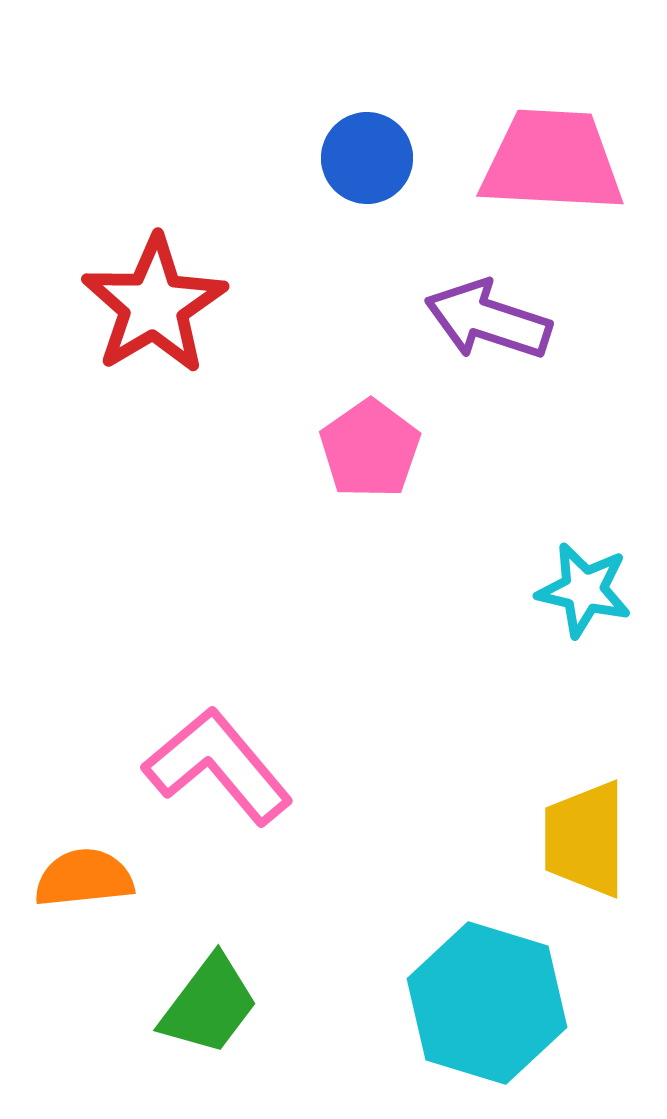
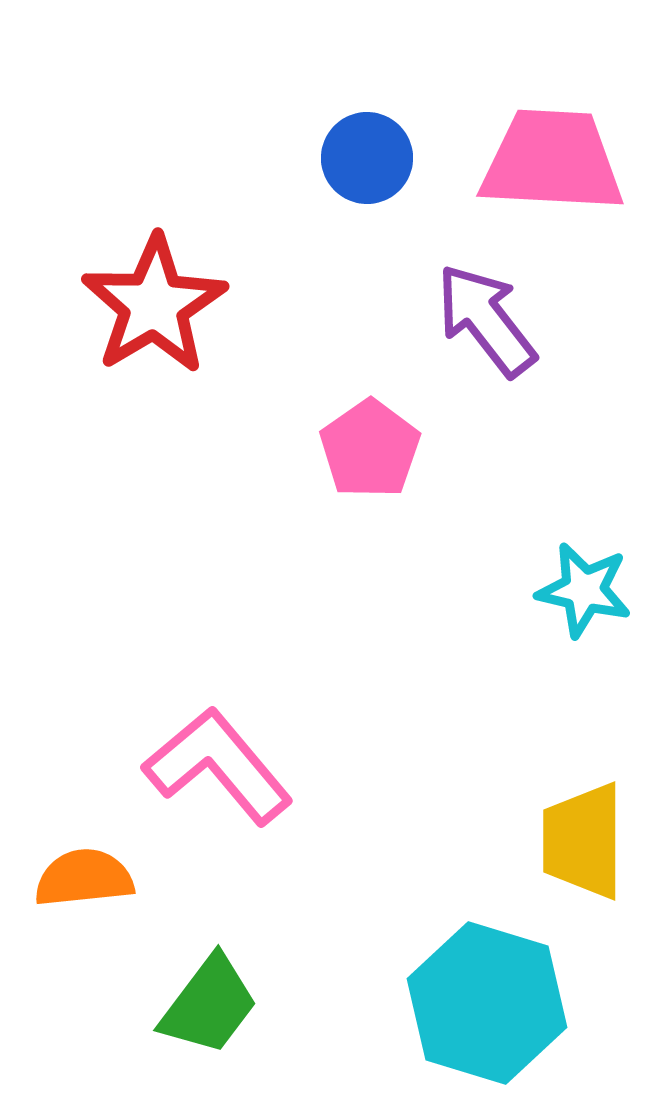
purple arrow: moved 2 px left; rotated 34 degrees clockwise
yellow trapezoid: moved 2 px left, 2 px down
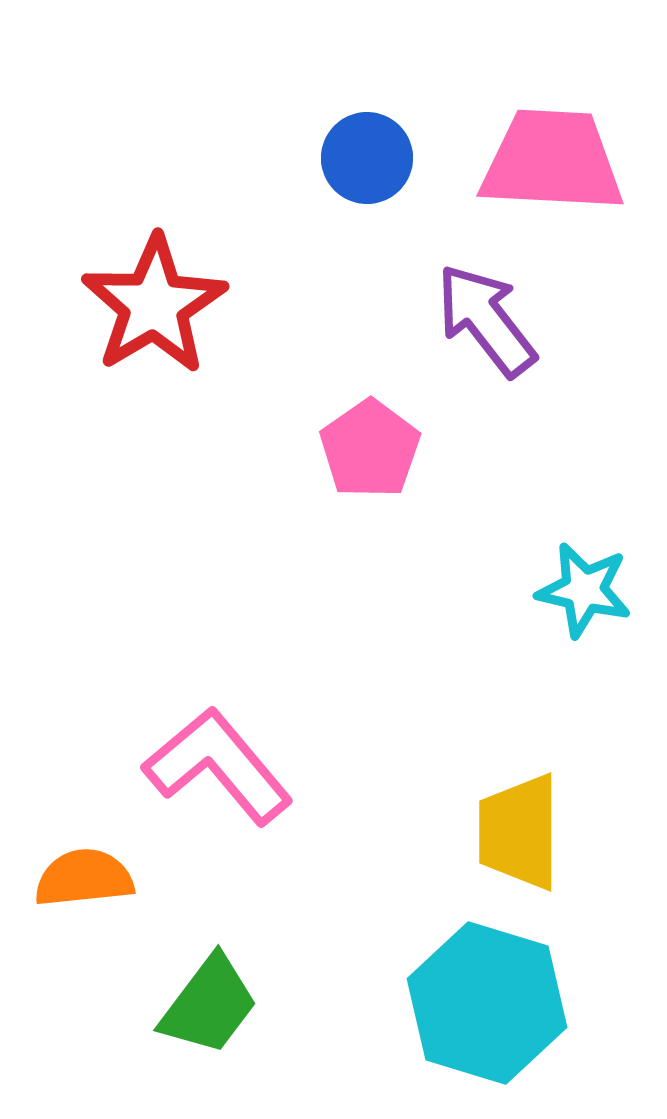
yellow trapezoid: moved 64 px left, 9 px up
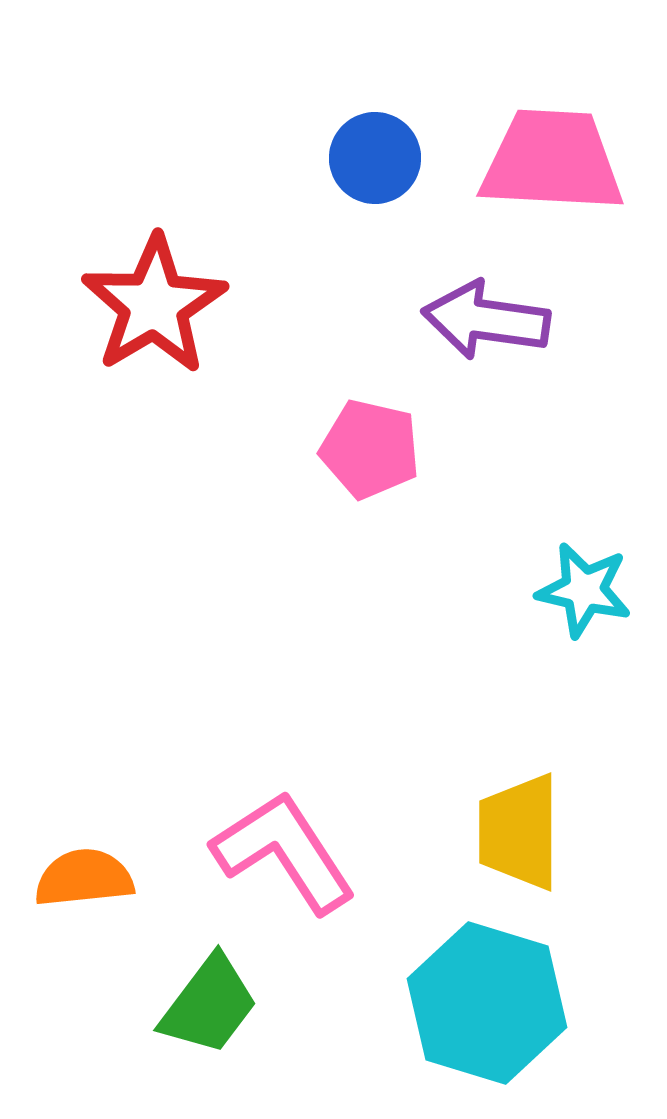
blue circle: moved 8 px right
purple arrow: rotated 44 degrees counterclockwise
pink pentagon: rotated 24 degrees counterclockwise
pink L-shape: moved 66 px right, 86 px down; rotated 7 degrees clockwise
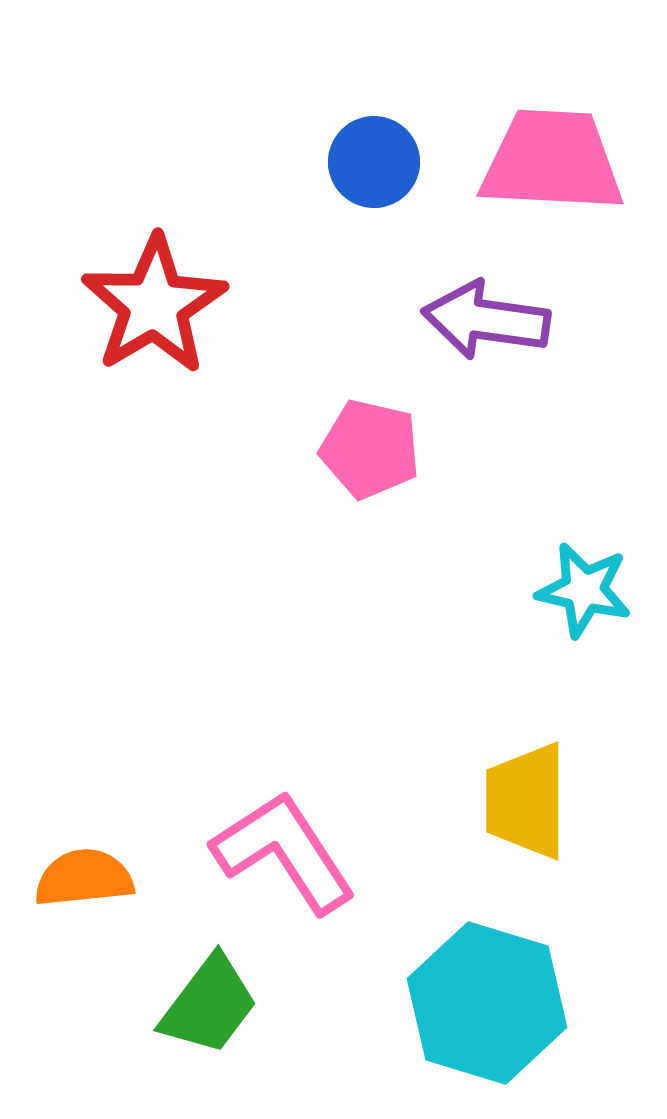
blue circle: moved 1 px left, 4 px down
yellow trapezoid: moved 7 px right, 31 px up
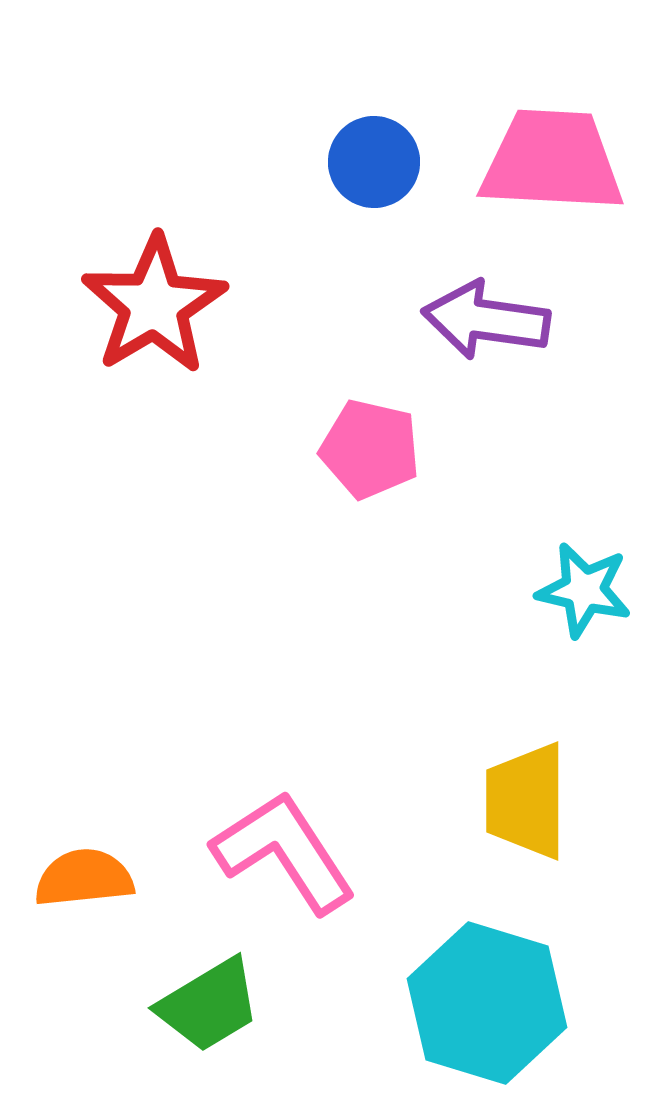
green trapezoid: rotated 22 degrees clockwise
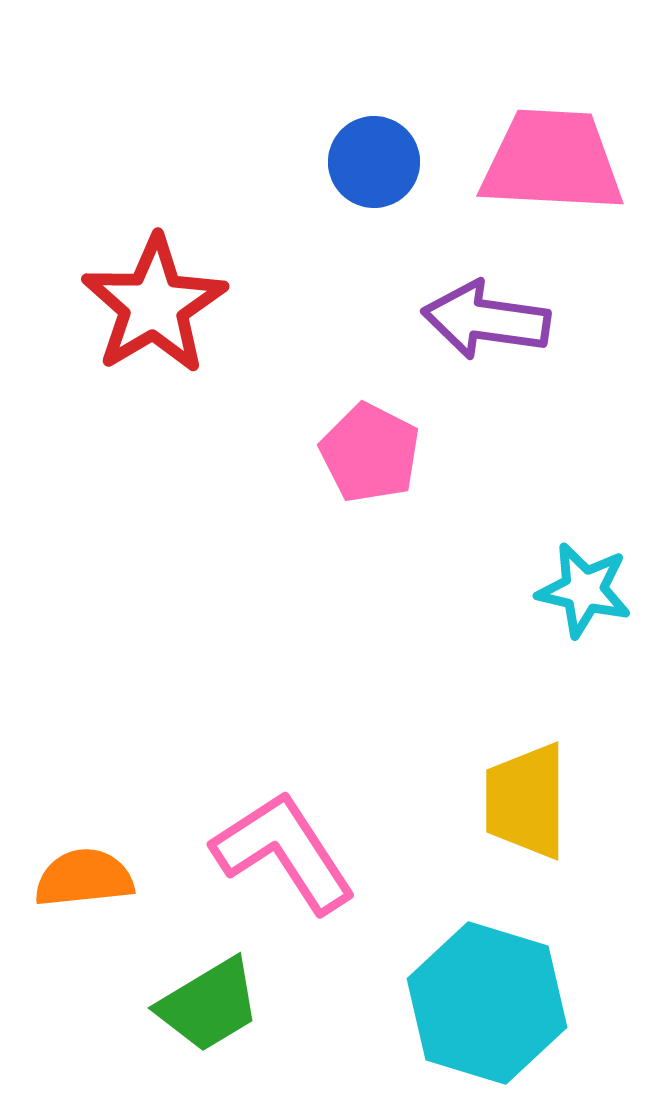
pink pentagon: moved 4 px down; rotated 14 degrees clockwise
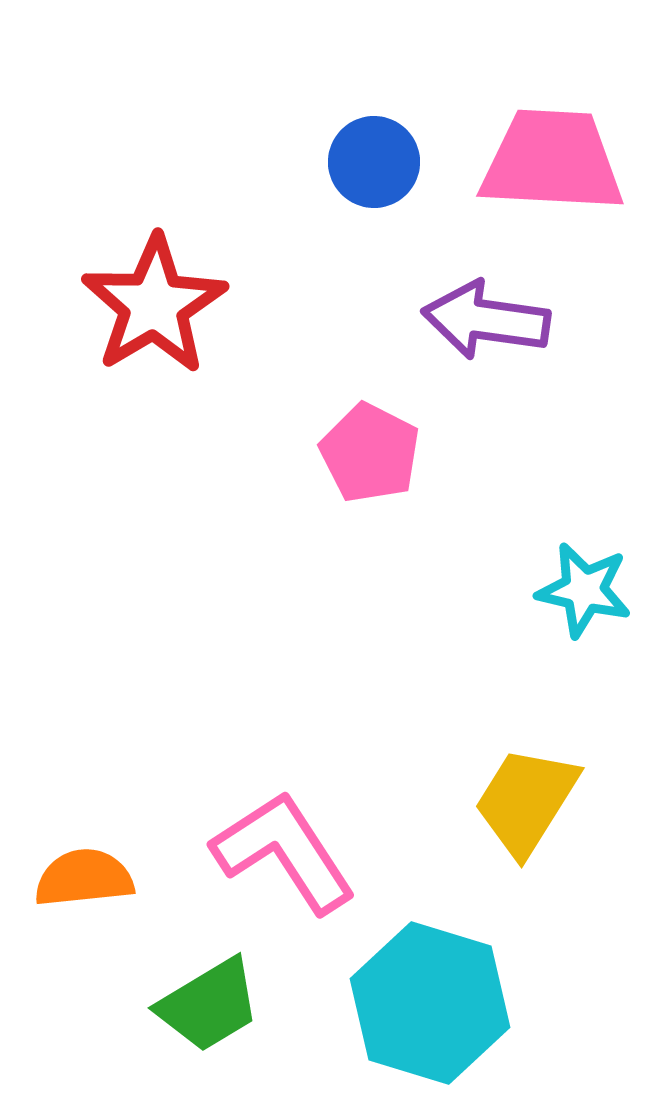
yellow trapezoid: rotated 32 degrees clockwise
cyan hexagon: moved 57 px left
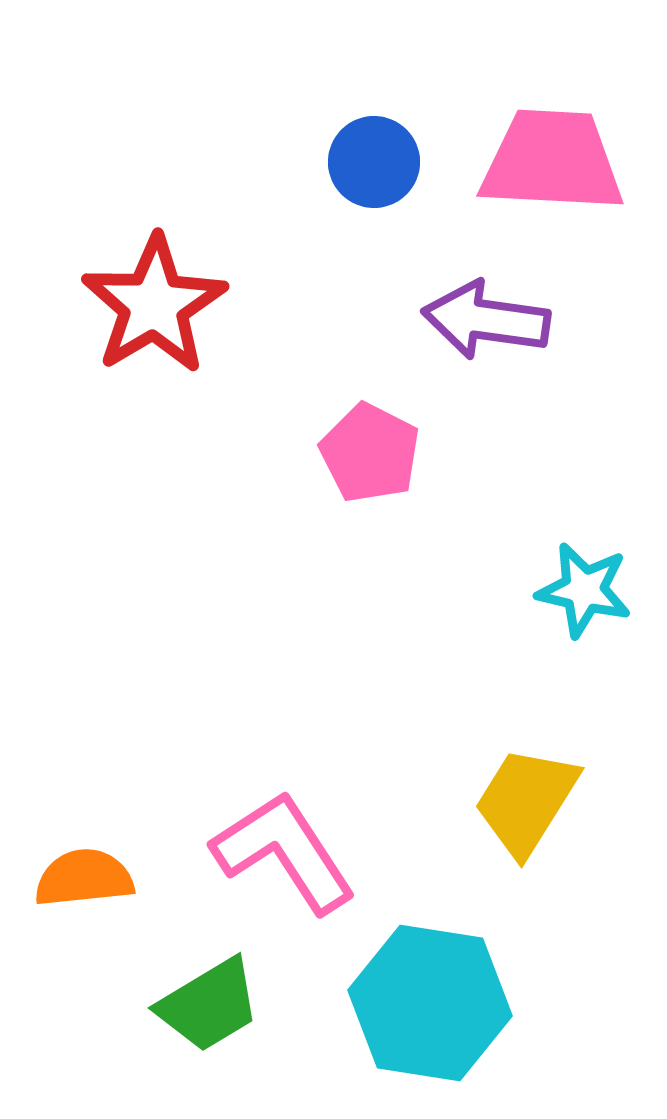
cyan hexagon: rotated 8 degrees counterclockwise
